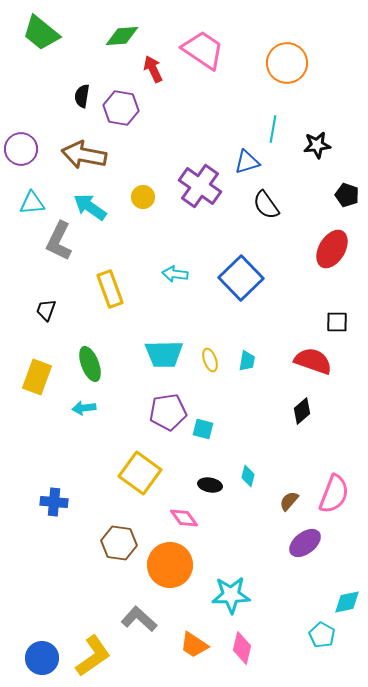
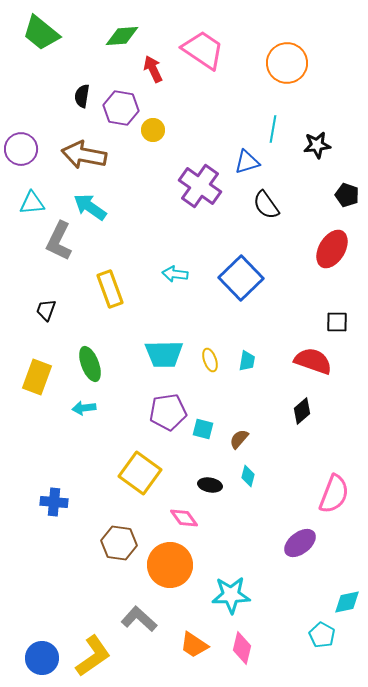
yellow circle at (143, 197): moved 10 px right, 67 px up
brown semicircle at (289, 501): moved 50 px left, 62 px up
purple ellipse at (305, 543): moved 5 px left
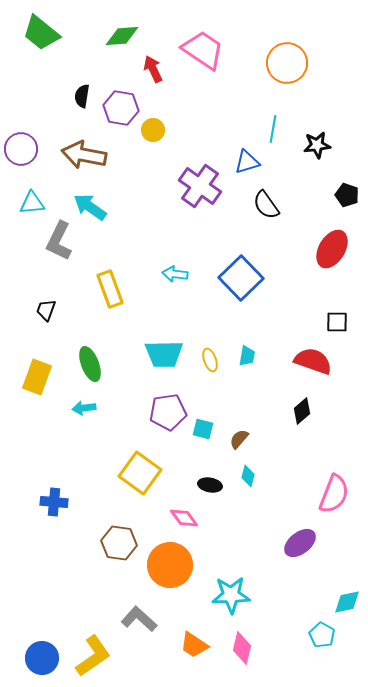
cyan trapezoid at (247, 361): moved 5 px up
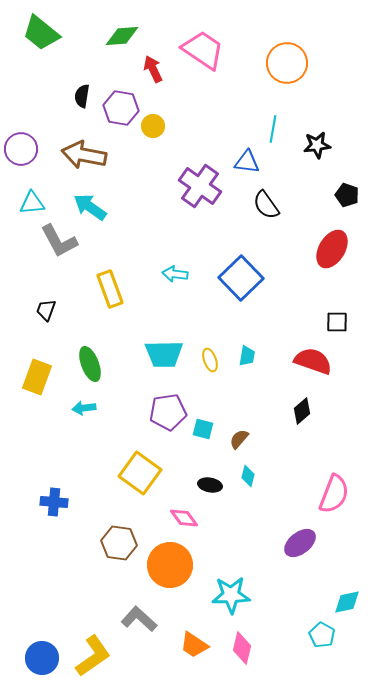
yellow circle at (153, 130): moved 4 px up
blue triangle at (247, 162): rotated 24 degrees clockwise
gray L-shape at (59, 241): rotated 54 degrees counterclockwise
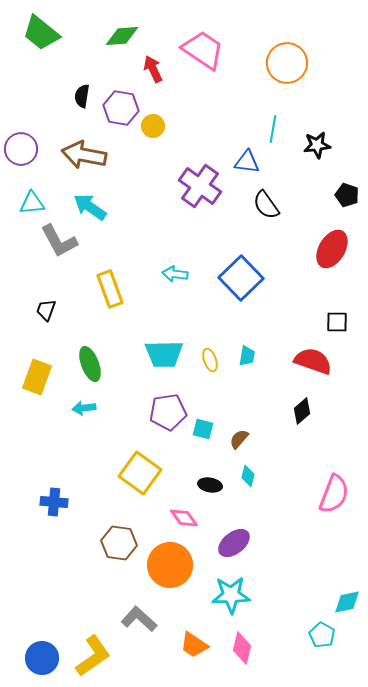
purple ellipse at (300, 543): moved 66 px left
